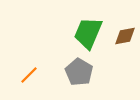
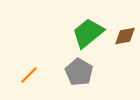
green trapezoid: rotated 28 degrees clockwise
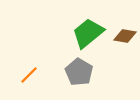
brown diamond: rotated 20 degrees clockwise
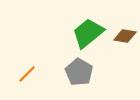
orange line: moved 2 px left, 1 px up
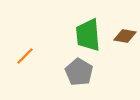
green trapezoid: moved 2 px down; rotated 56 degrees counterclockwise
orange line: moved 2 px left, 18 px up
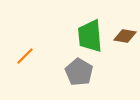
green trapezoid: moved 2 px right, 1 px down
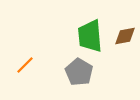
brown diamond: rotated 20 degrees counterclockwise
orange line: moved 9 px down
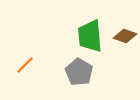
brown diamond: rotated 30 degrees clockwise
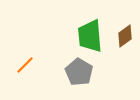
brown diamond: rotated 55 degrees counterclockwise
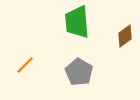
green trapezoid: moved 13 px left, 14 px up
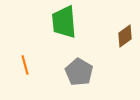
green trapezoid: moved 13 px left
orange line: rotated 60 degrees counterclockwise
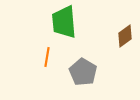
orange line: moved 22 px right, 8 px up; rotated 24 degrees clockwise
gray pentagon: moved 4 px right
